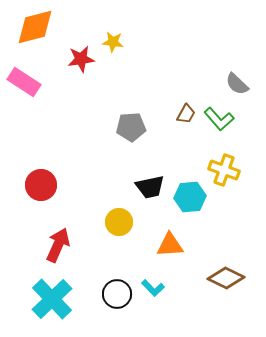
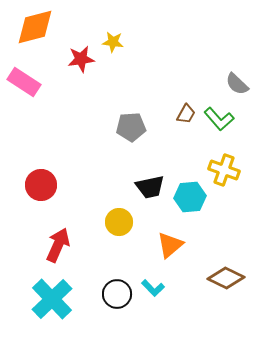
orange triangle: rotated 36 degrees counterclockwise
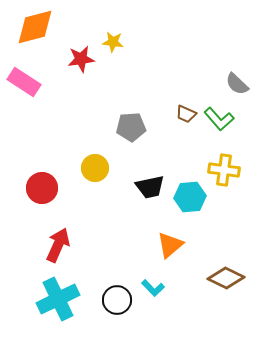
brown trapezoid: rotated 85 degrees clockwise
yellow cross: rotated 12 degrees counterclockwise
red circle: moved 1 px right, 3 px down
yellow circle: moved 24 px left, 54 px up
black circle: moved 6 px down
cyan cross: moved 6 px right; rotated 18 degrees clockwise
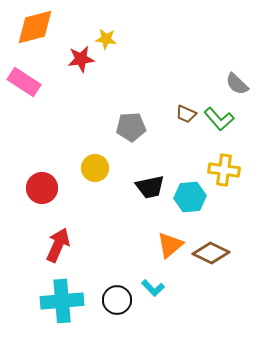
yellow star: moved 7 px left, 3 px up
brown diamond: moved 15 px left, 25 px up
cyan cross: moved 4 px right, 2 px down; rotated 21 degrees clockwise
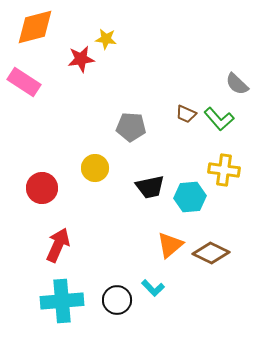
gray pentagon: rotated 8 degrees clockwise
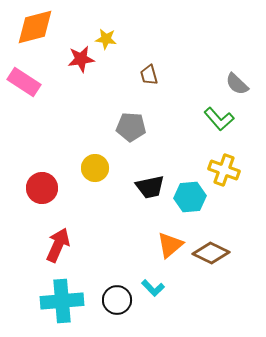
brown trapezoid: moved 37 px left, 39 px up; rotated 50 degrees clockwise
yellow cross: rotated 12 degrees clockwise
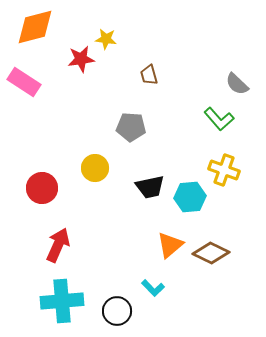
black circle: moved 11 px down
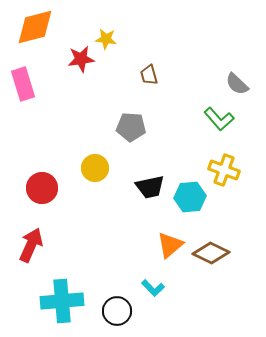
pink rectangle: moved 1 px left, 2 px down; rotated 40 degrees clockwise
red arrow: moved 27 px left
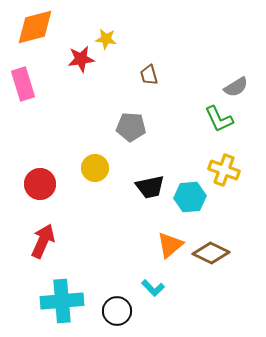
gray semicircle: moved 1 px left, 3 px down; rotated 75 degrees counterclockwise
green L-shape: rotated 16 degrees clockwise
red circle: moved 2 px left, 4 px up
red arrow: moved 12 px right, 4 px up
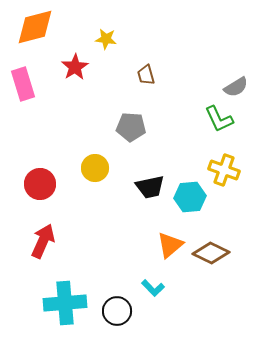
red star: moved 6 px left, 8 px down; rotated 24 degrees counterclockwise
brown trapezoid: moved 3 px left
cyan cross: moved 3 px right, 2 px down
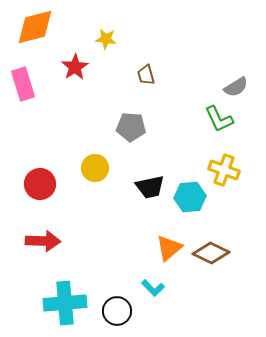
red arrow: rotated 68 degrees clockwise
orange triangle: moved 1 px left, 3 px down
